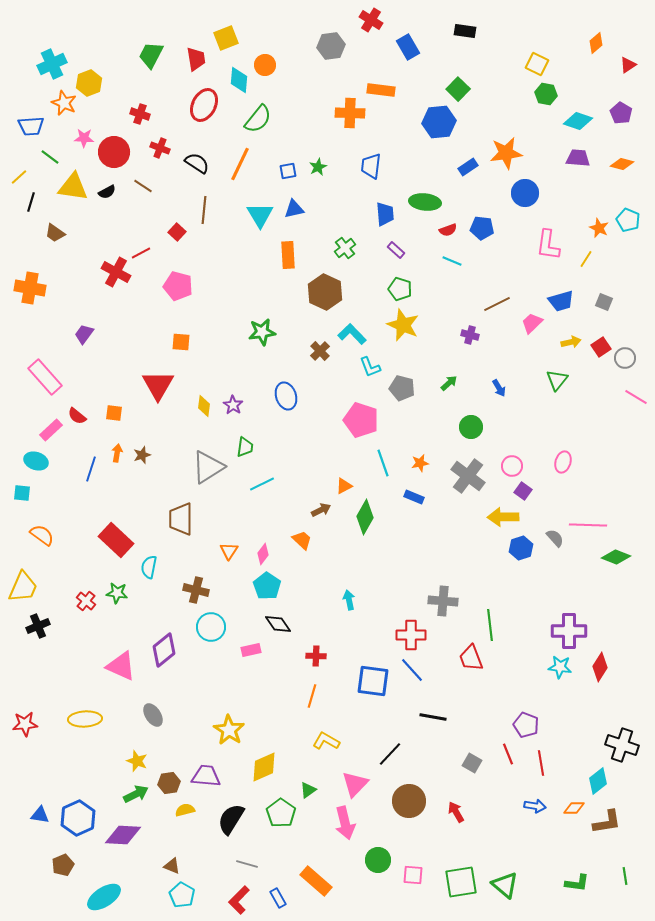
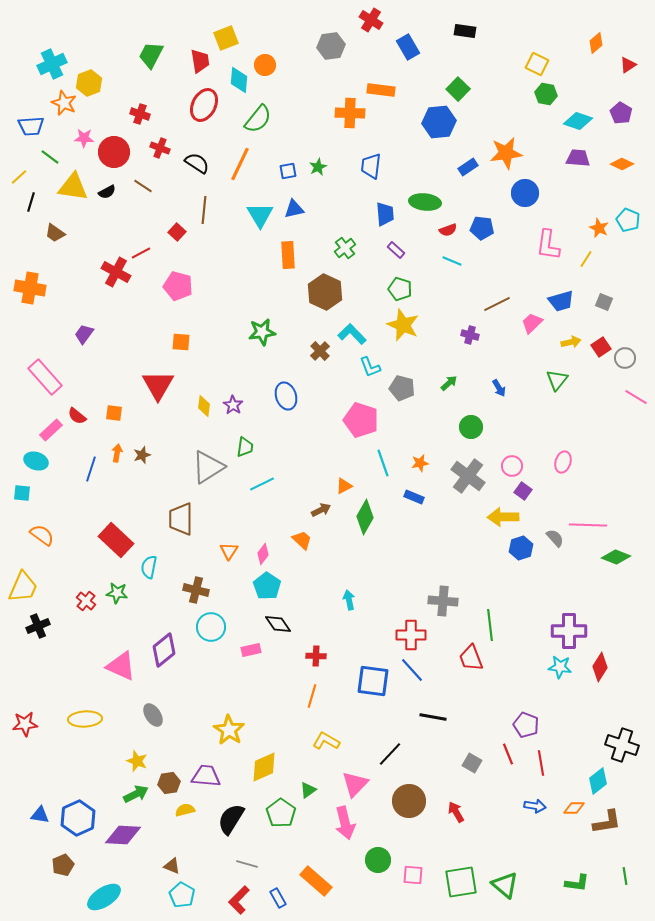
red trapezoid at (196, 59): moved 4 px right, 2 px down
orange diamond at (622, 164): rotated 10 degrees clockwise
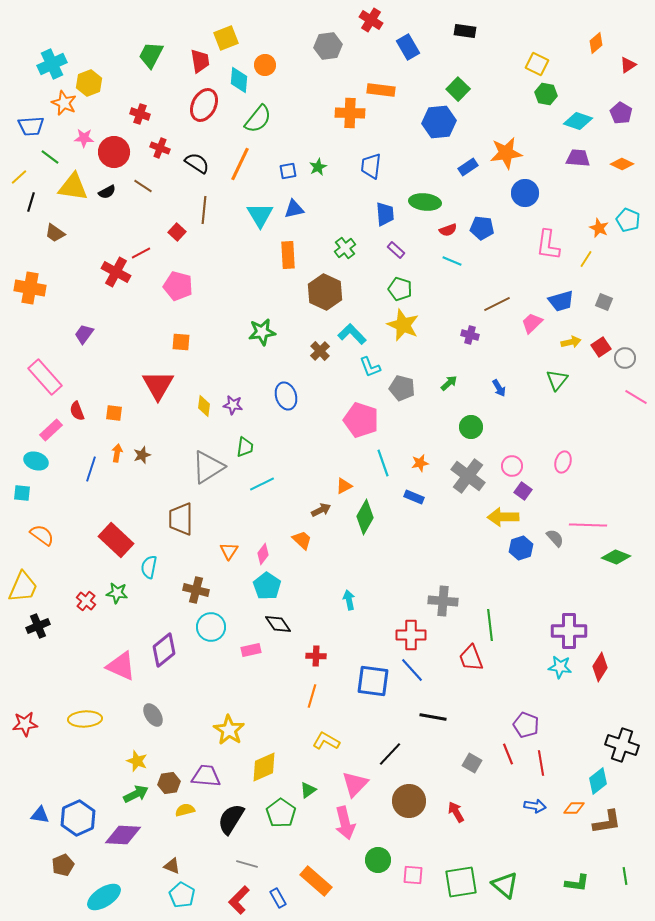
gray hexagon at (331, 46): moved 3 px left
purple star at (233, 405): rotated 24 degrees counterclockwise
red semicircle at (77, 416): moved 5 px up; rotated 30 degrees clockwise
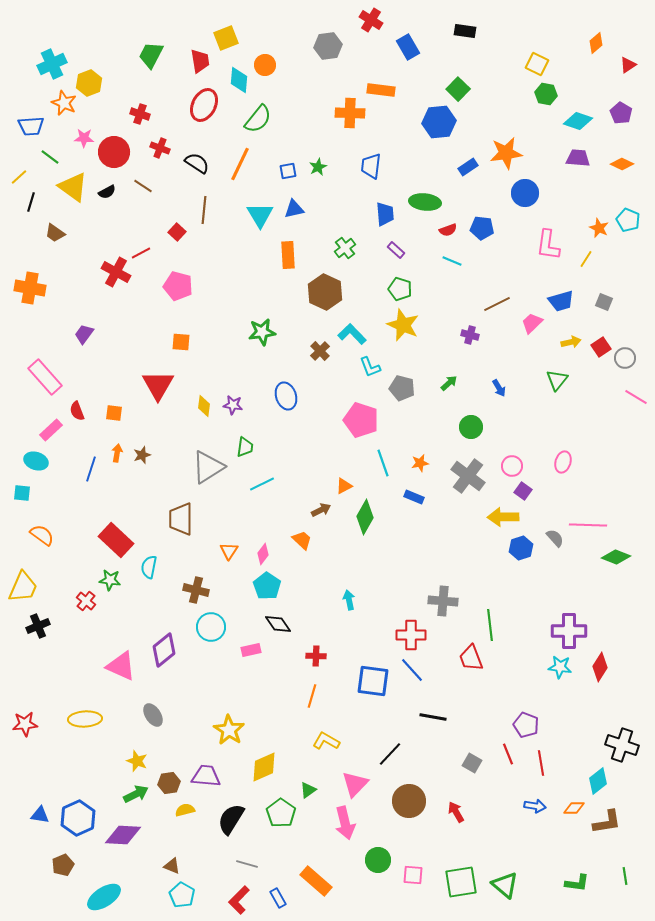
yellow triangle at (73, 187): rotated 28 degrees clockwise
green star at (117, 593): moved 7 px left, 13 px up
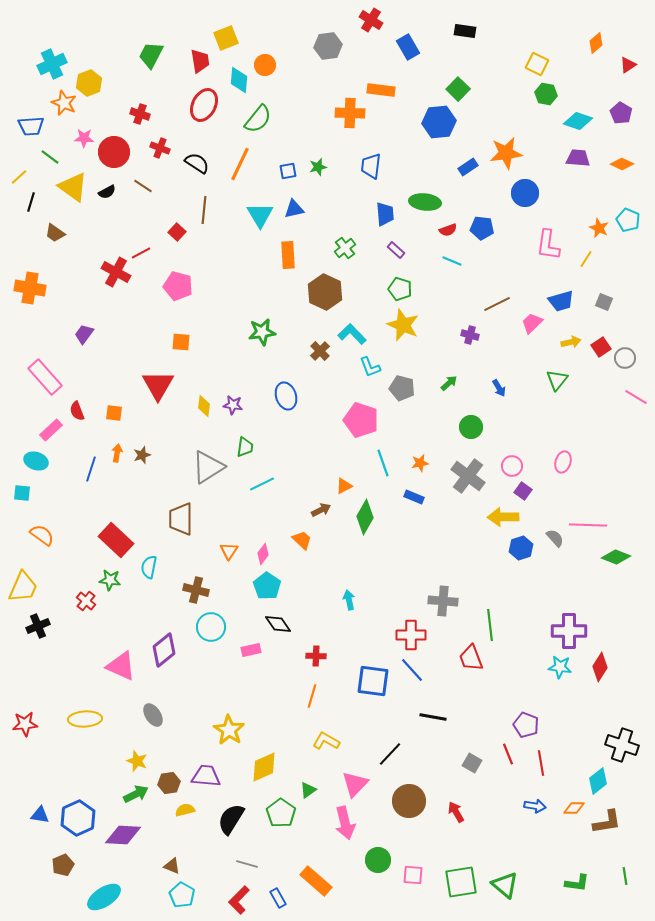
green star at (318, 167): rotated 12 degrees clockwise
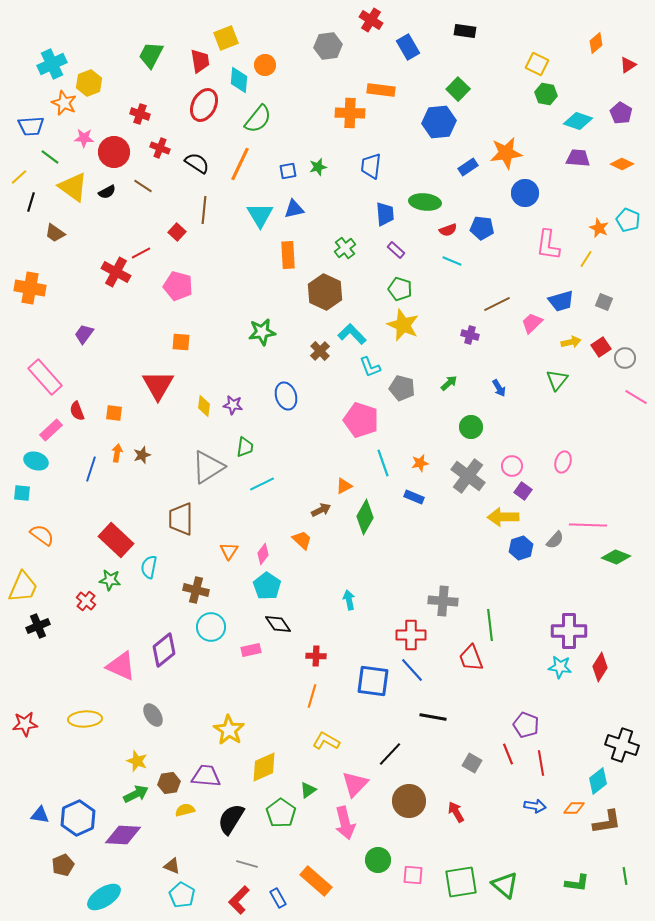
gray semicircle at (555, 538): moved 2 px down; rotated 84 degrees clockwise
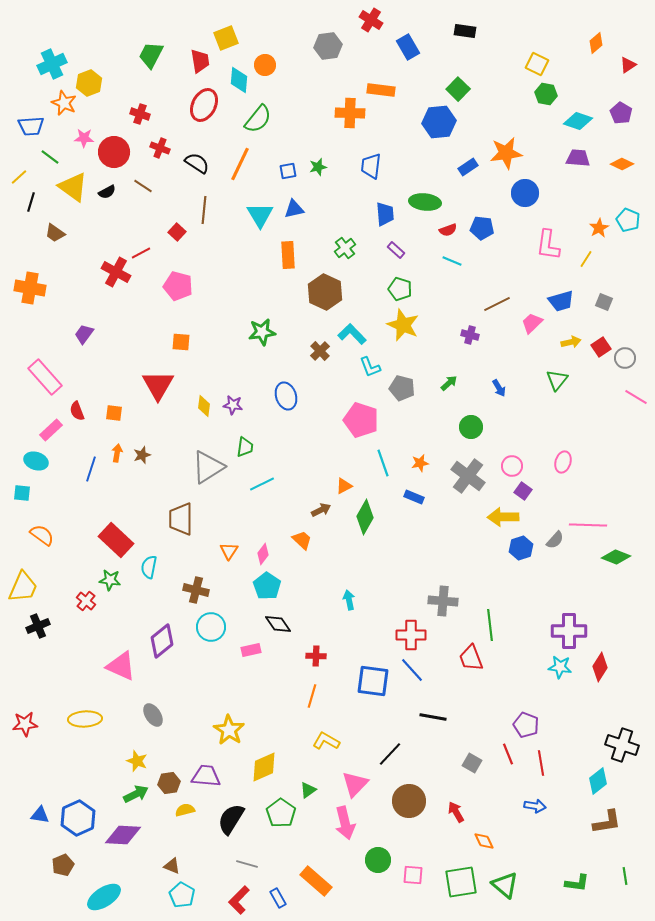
orange star at (599, 228): rotated 18 degrees clockwise
purple diamond at (164, 650): moved 2 px left, 9 px up
orange diamond at (574, 808): moved 90 px left, 33 px down; rotated 65 degrees clockwise
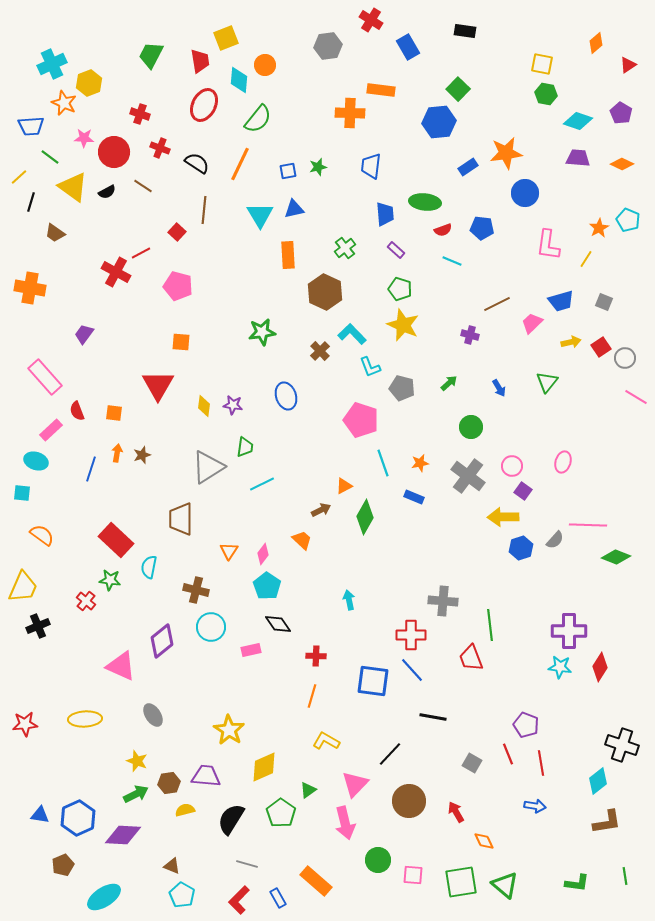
yellow square at (537, 64): moved 5 px right; rotated 15 degrees counterclockwise
red semicircle at (448, 230): moved 5 px left
green triangle at (557, 380): moved 10 px left, 2 px down
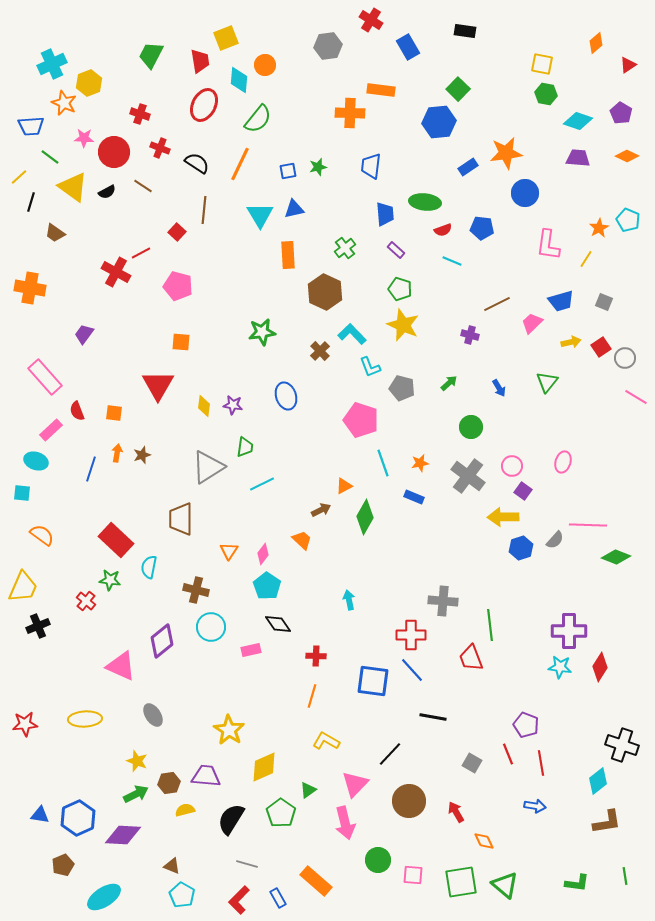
orange diamond at (622, 164): moved 5 px right, 8 px up
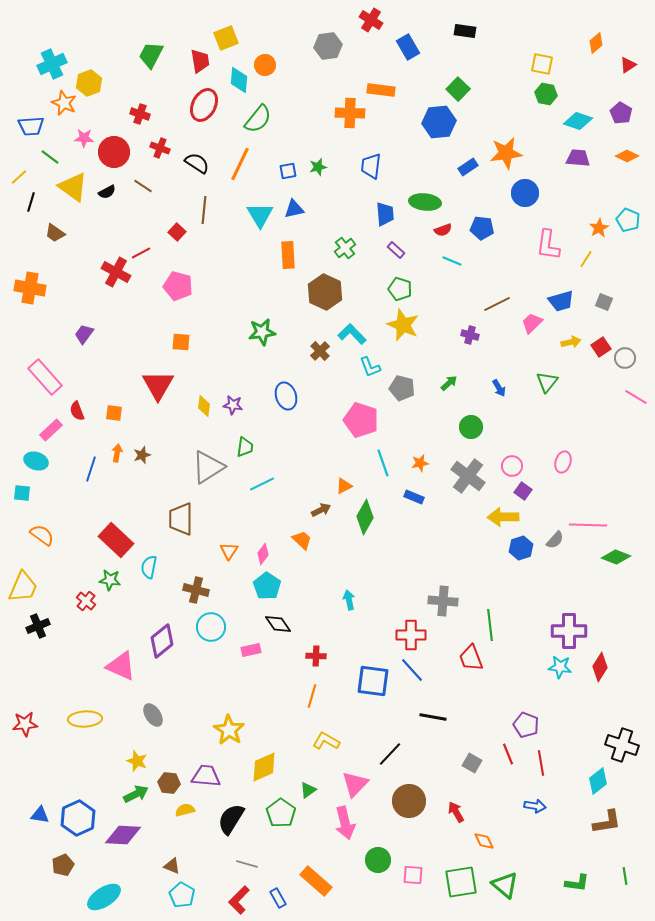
brown hexagon at (169, 783): rotated 15 degrees clockwise
